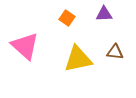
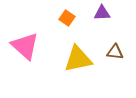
purple triangle: moved 2 px left, 1 px up
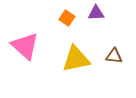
purple triangle: moved 6 px left
brown triangle: moved 1 px left, 4 px down
yellow triangle: moved 2 px left
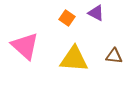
purple triangle: rotated 30 degrees clockwise
yellow triangle: moved 2 px left; rotated 16 degrees clockwise
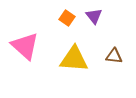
purple triangle: moved 2 px left, 3 px down; rotated 24 degrees clockwise
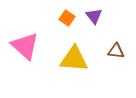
brown triangle: moved 2 px right, 5 px up
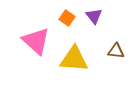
pink triangle: moved 11 px right, 5 px up
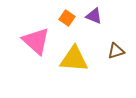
purple triangle: rotated 30 degrees counterclockwise
brown triangle: rotated 24 degrees counterclockwise
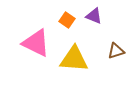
orange square: moved 2 px down
pink triangle: moved 2 px down; rotated 16 degrees counterclockwise
